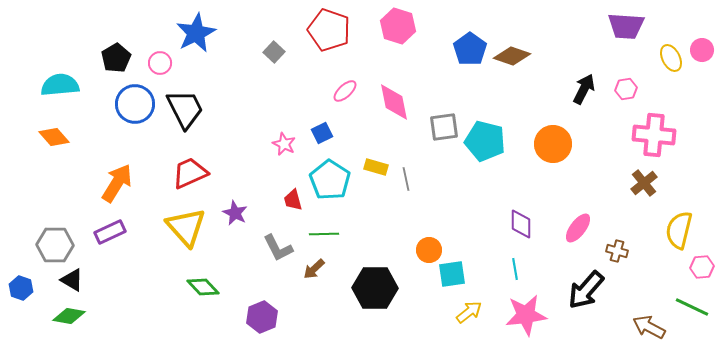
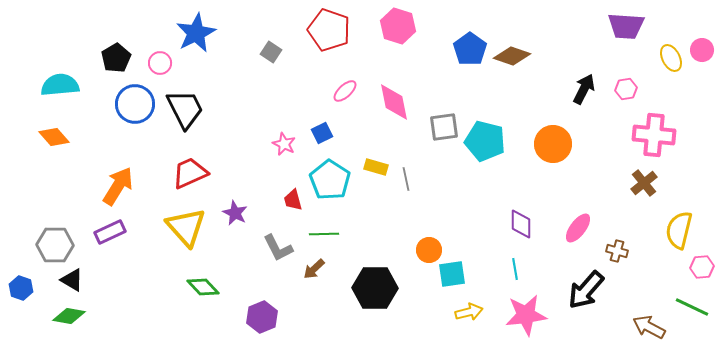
gray square at (274, 52): moved 3 px left; rotated 10 degrees counterclockwise
orange arrow at (117, 183): moved 1 px right, 3 px down
yellow arrow at (469, 312): rotated 24 degrees clockwise
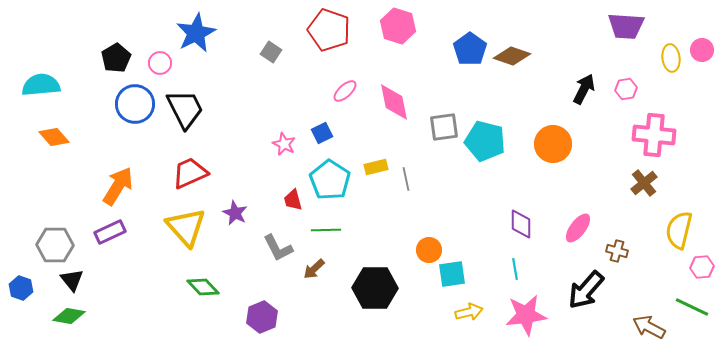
yellow ellipse at (671, 58): rotated 20 degrees clockwise
cyan semicircle at (60, 85): moved 19 px left
yellow rectangle at (376, 167): rotated 30 degrees counterclockwise
green line at (324, 234): moved 2 px right, 4 px up
black triangle at (72, 280): rotated 20 degrees clockwise
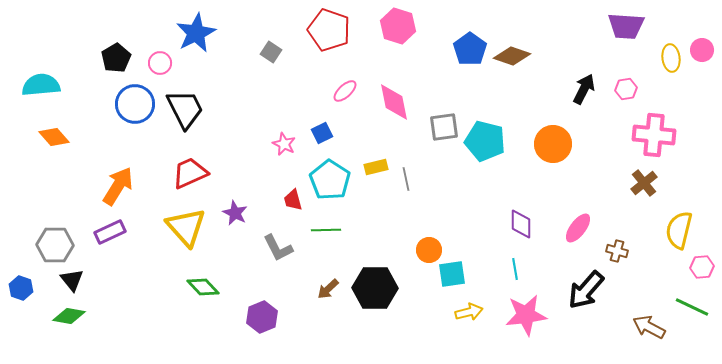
brown arrow at (314, 269): moved 14 px right, 20 px down
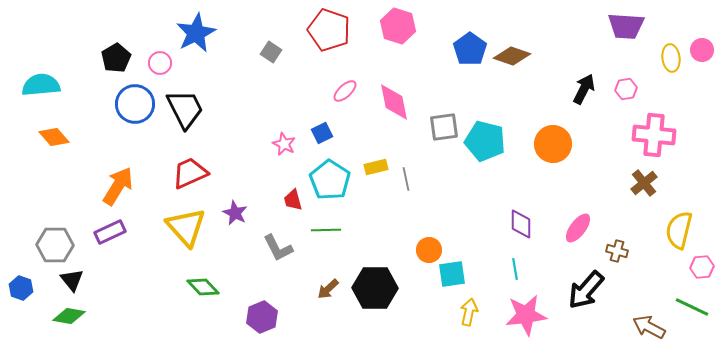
yellow arrow at (469, 312): rotated 64 degrees counterclockwise
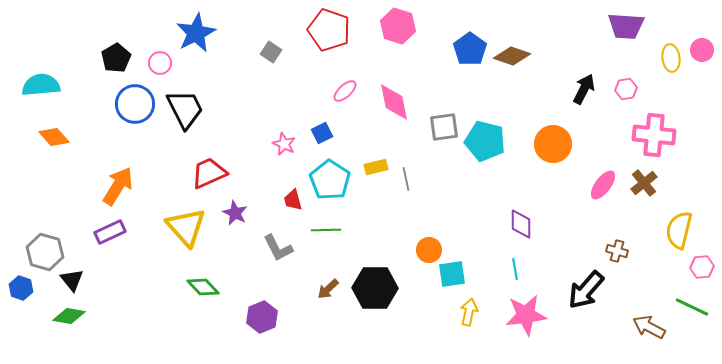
red trapezoid at (190, 173): moved 19 px right
pink ellipse at (578, 228): moved 25 px right, 43 px up
gray hexagon at (55, 245): moved 10 px left, 7 px down; rotated 15 degrees clockwise
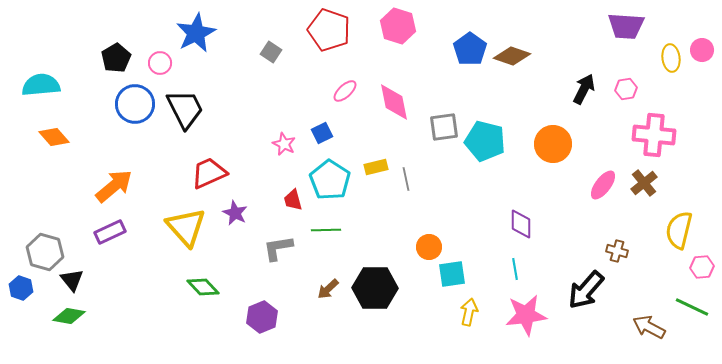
orange arrow at (118, 186): moved 4 px left; rotated 18 degrees clockwise
gray L-shape at (278, 248): rotated 108 degrees clockwise
orange circle at (429, 250): moved 3 px up
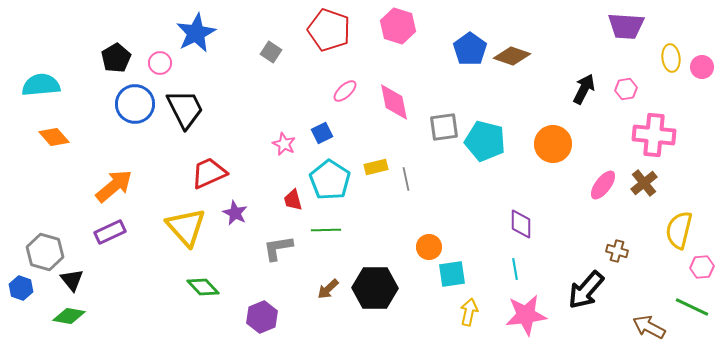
pink circle at (702, 50): moved 17 px down
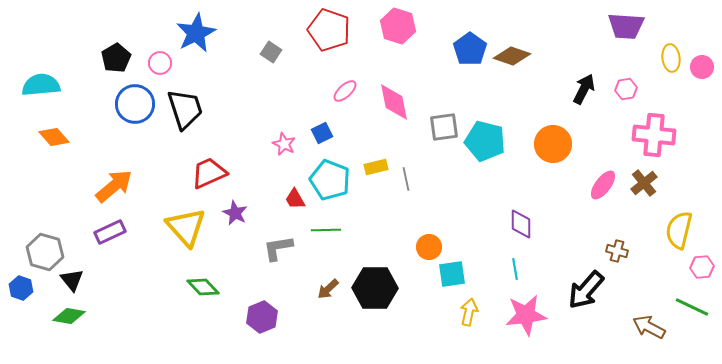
black trapezoid at (185, 109): rotated 9 degrees clockwise
cyan pentagon at (330, 180): rotated 12 degrees counterclockwise
red trapezoid at (293, 200): moved 2 px right, 1 px up; rotated 15 degrees counterclockwise
